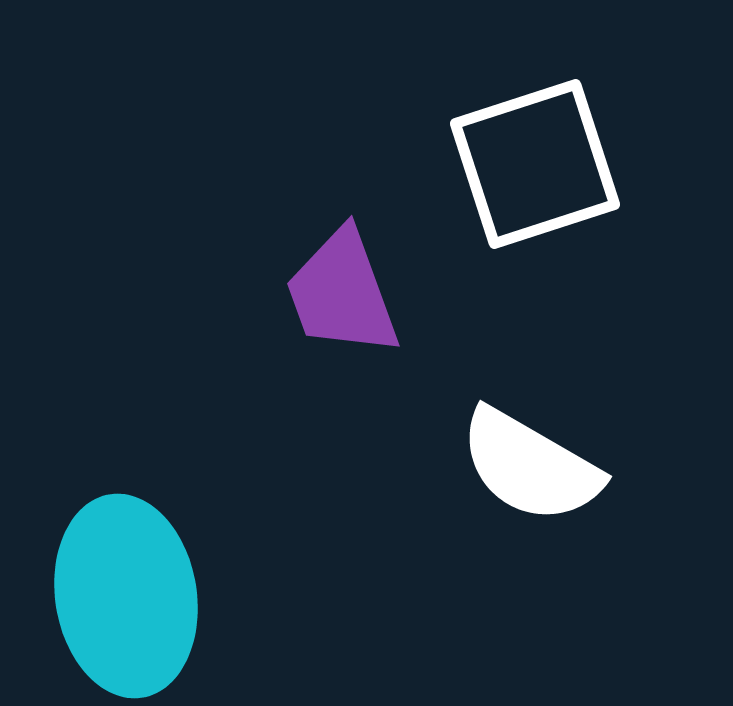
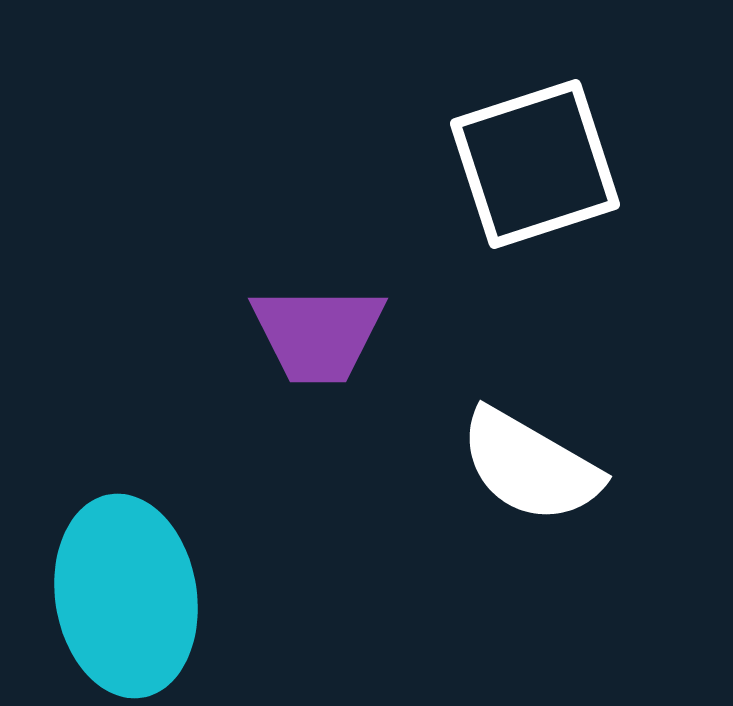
purple trapezoid: moved 24 px left, 41 px down; rotated 70 degrees counterclockwise
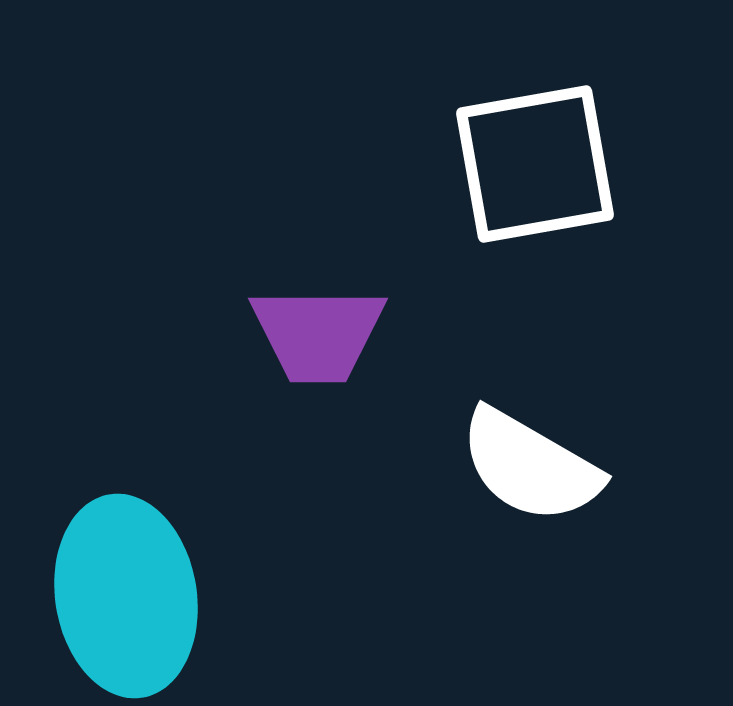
white square: rotated 8 degrees clockwise
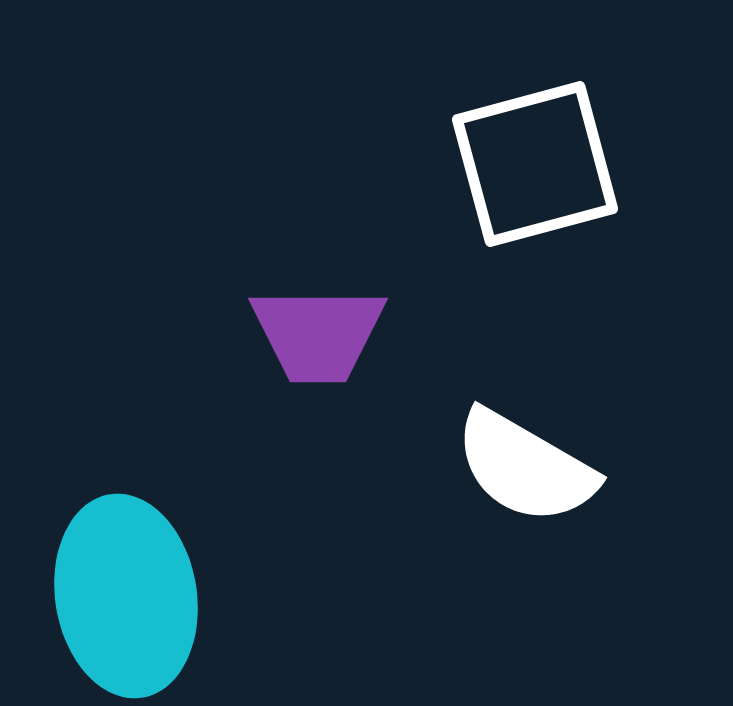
white square: rotated 5 degrees counterclockwise
white semicircle: moved 5 px left, 1 px down
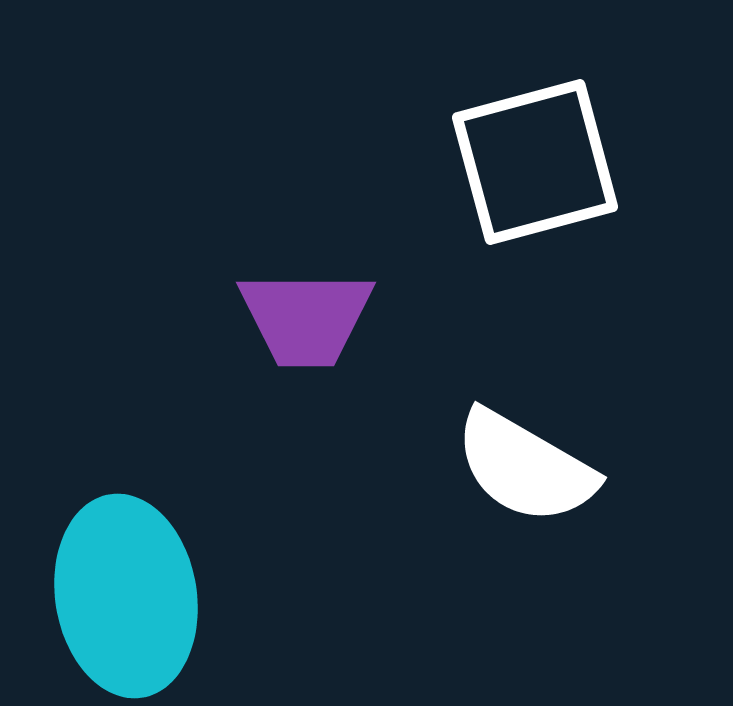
white square: moved 2 px up
purple trapezoid: moved 12 px left, 16 px up
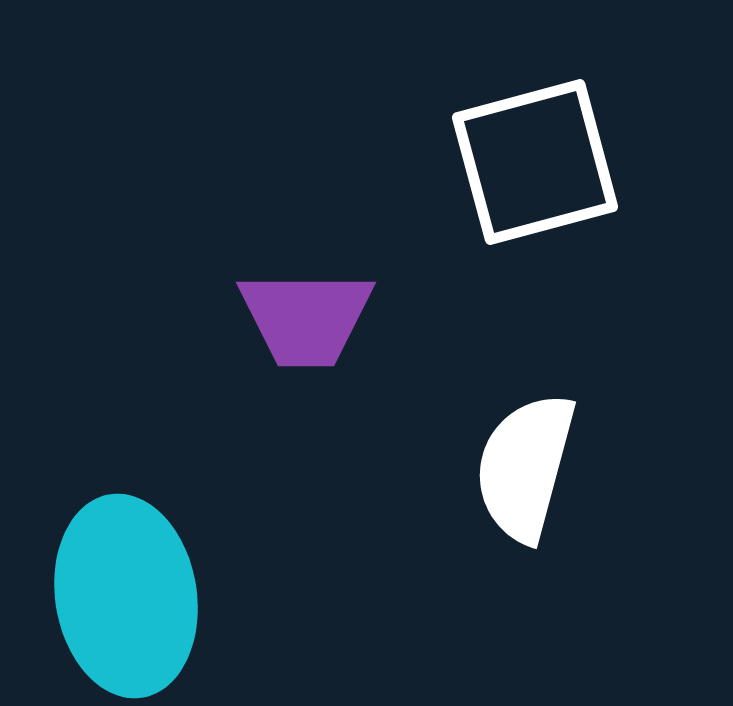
white semicircle: rotated 75 degrees clockwise
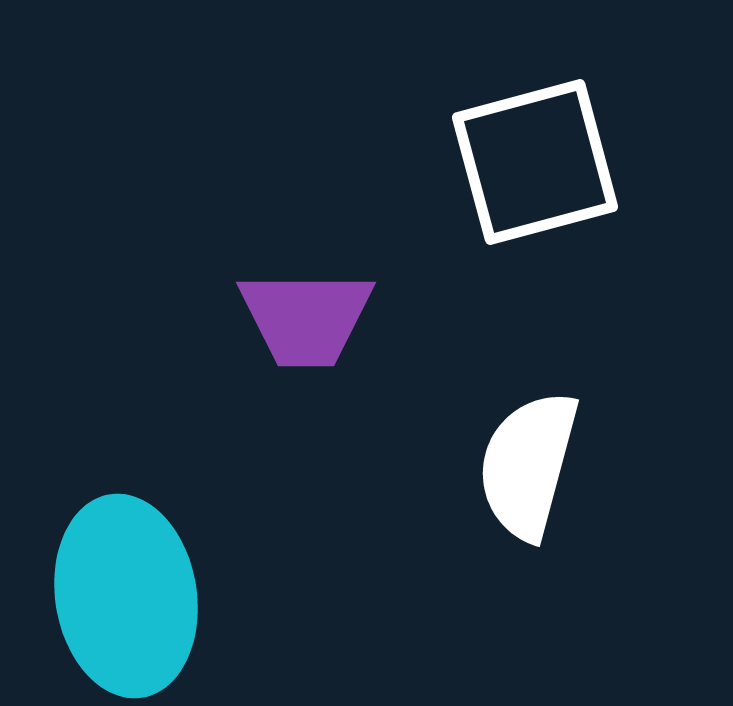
white semicircle: moved 3 px right, 2 px up
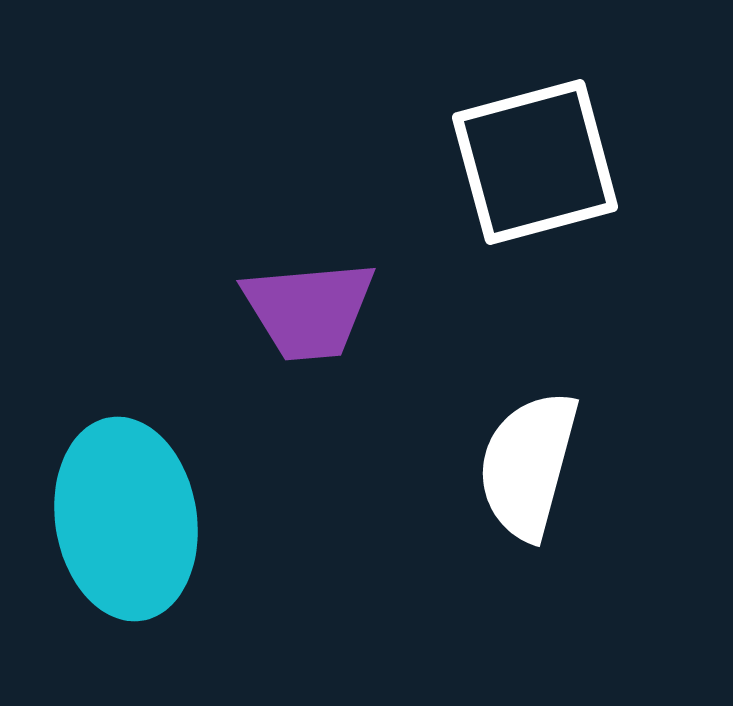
purple trapezoid: moved 3 px right, 8 px up; rotated 5 degrees counterclockwise
cyan ellipse: moved 77 px up
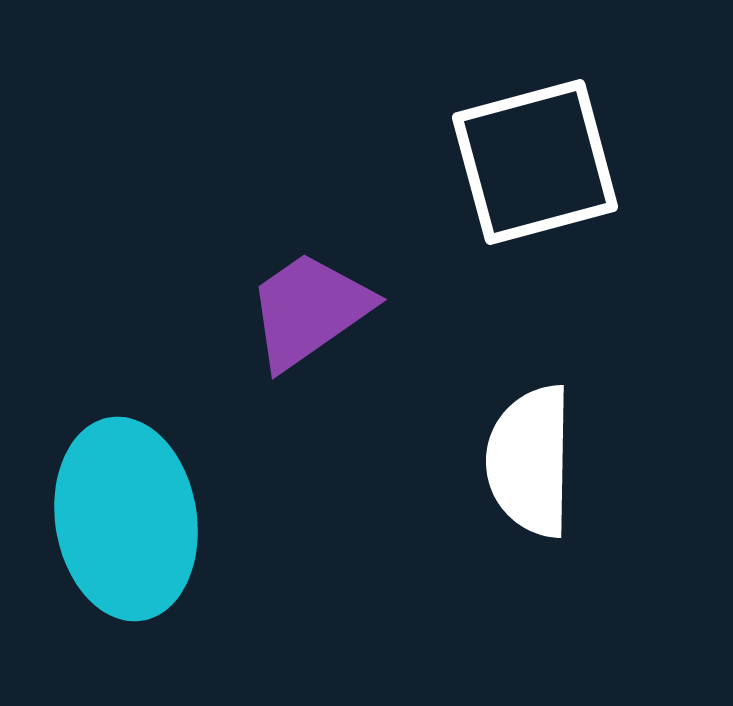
purple trapezoid: rotated 150 degrees clockwise
white semicircle: moved 2 px right, 4 px up; rotated 14 degrees counterclockwise
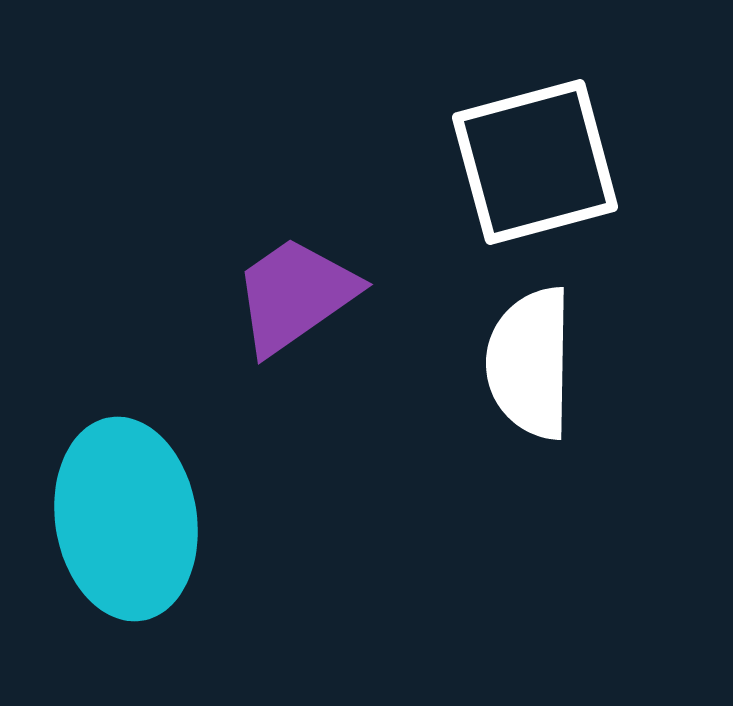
purple trapezoid: moved 14 px left, 15 px up
white semicircle: moved 98 px up
